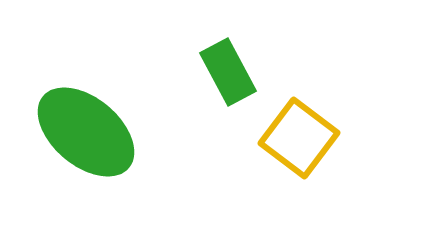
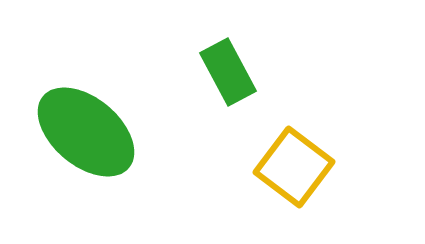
yellow square: moved 5 px left, 29 px down
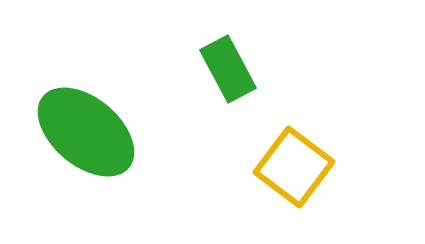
green rectangle: moved 3 px up
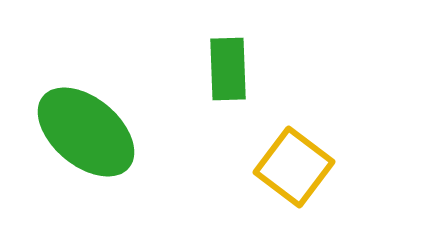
green rectangle: rotated 26 degrees clockwise
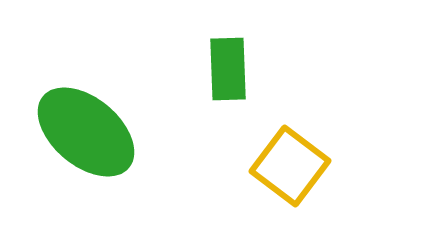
yellow square: moved 4 px left, 1 px up
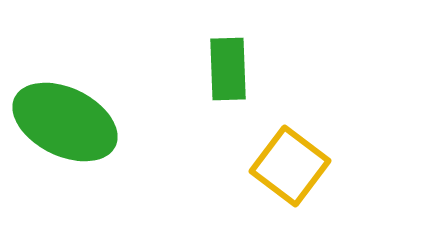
green ellipse: moved 21 px left, 10 px up; rotated 14 degrees counterclockwise
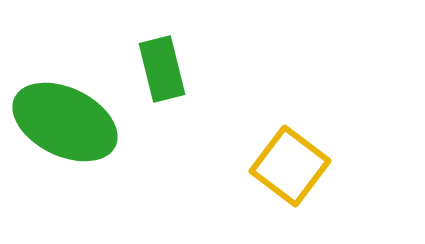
green rectangle: moved 66 px left; rotated 12 degrees counterclockwise
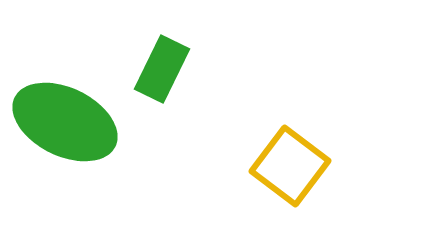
green rectangle: rotated 40 degrees clockwise
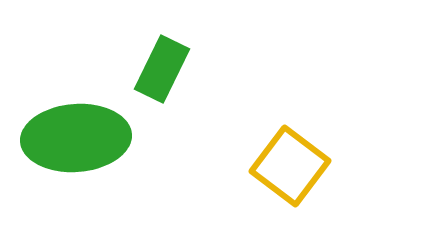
green ellipse: moved 11 px right, 16 px down; rotated 30 degrees counterclockwise
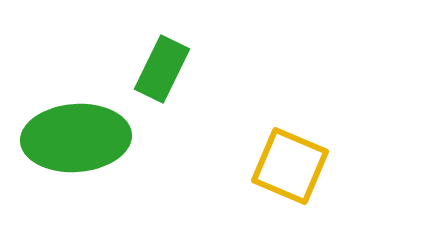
yellow square: rotated 14 degrees counterclockwise
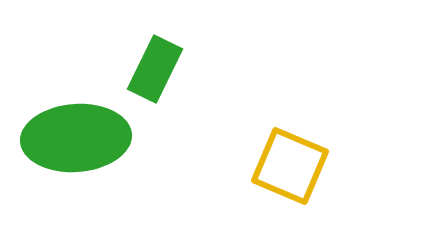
green rectangle: moved 7 px left
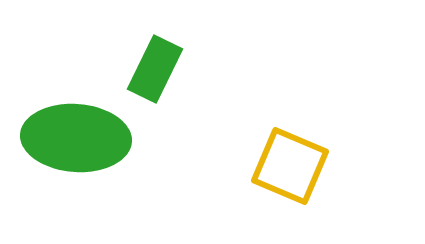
green ellipse: rotated 8 degrees clockwise
